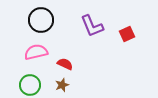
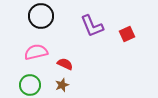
black circle: moved 4 px up
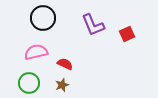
black circle: moved 2 px right, 2 px down
purple L-shape: moved 1 px right, 1 px up
green circle: moved 1 px left, 2 px up
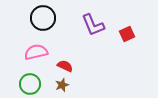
red semicircle: moved 2 px down
green circle: moved 1 px right, 1 px down
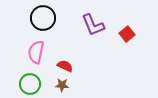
red square: rotated 14 degrees counterclockwise
pink semicircle: rotated 65 degrees counterclockwise
brown star: rotated 24 degrees clockwise
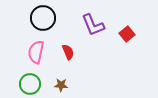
red semicircle: moved 3 px right, 14 px up; rotated 42 degrees clockwise
brown star: moved 1 px left
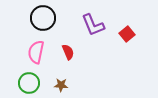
green circle: moved 1 px left, 1 px up
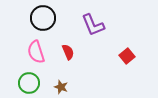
red square: moved 22 px down
pink semicircle: rotated 30 degrees counterclockwise
brown star: moved 2 px down; rotated 16 degrees clockwise
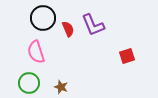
red semicircle: moved 23 px up
red square: rotated 21 degrees clockwise
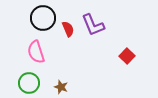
red square: rotated 28 degrees counterclockwise
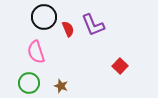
black circle: moved 1 px right, 1 px up
red square: moved 7 px left, 10 px down
brown star: moved 1 px up
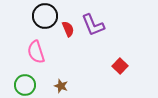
black circle: moved 1 px right, 1 px up
green circle: moved 4 px left, 2 px down
